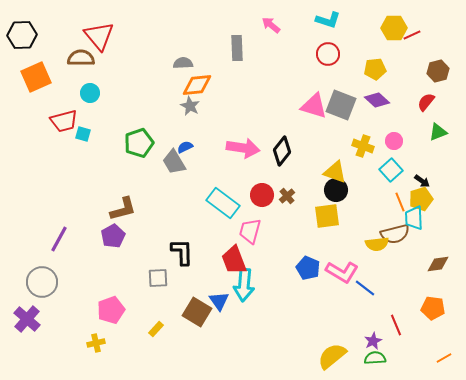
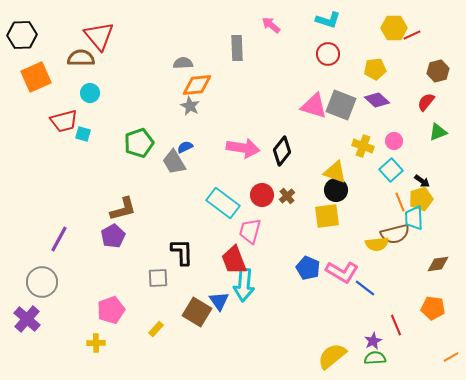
yellow cross at (96, 343): rotated 12 degrees clockwise
orange line at (444, 358): moved 7 px right, 1 px up
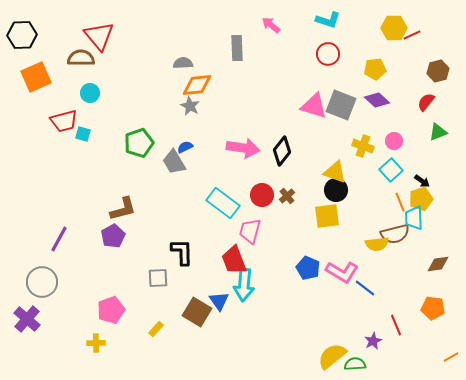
green semicircle at (375, 358): moved 20 px left, 6 px down
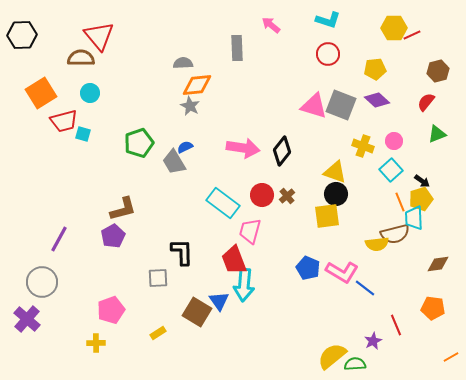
orange square at (36, 77): moved 5 px right, 16 px down; rotated 8 degrees counterclockwise
green triangle at (438, 132): moved 1 px left, 2 px down
black circle at (336, 190): moved 4 px down
yellow rectangle at (156, 329): moved 2 px right, 4 px down; rotated 14 degrees clockwise
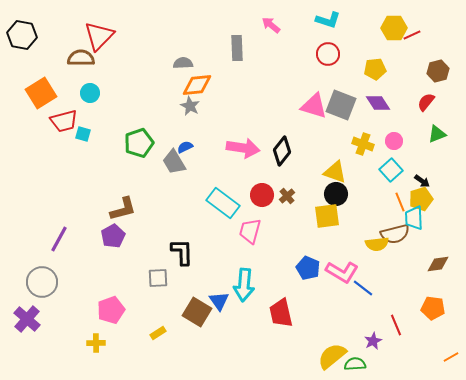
black hexagon at (22, 35): rotated 12 degrees clockwise
red triangle at (99, 36): rotated 24 degrees clockwise
purple diamond at (377, 100): moved 1 px right, 3 px down; rotated 15 degrees clockwise
yellow cross at (363, 146): moved 2 px up
red trapezoid at (234, 260): moved 47 px right, 53 px down; rotated 8 degrees clockwise
blue line at (365, 288): moved 2 px left
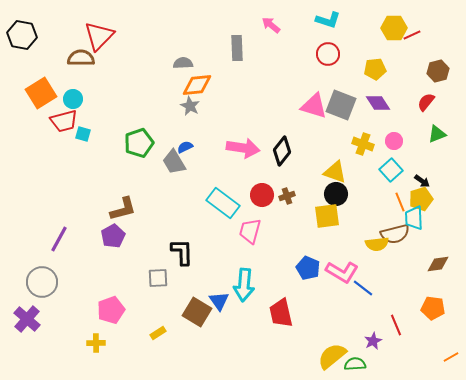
cyan circle at (90, 93): moved 17 px left, 6 px down
brown cross at (287, 196): rotated 21 degrees clockwise
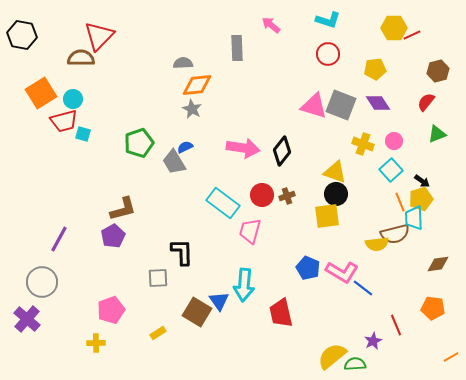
gray star at (190, 106): moved 2 px right, 3 px down
